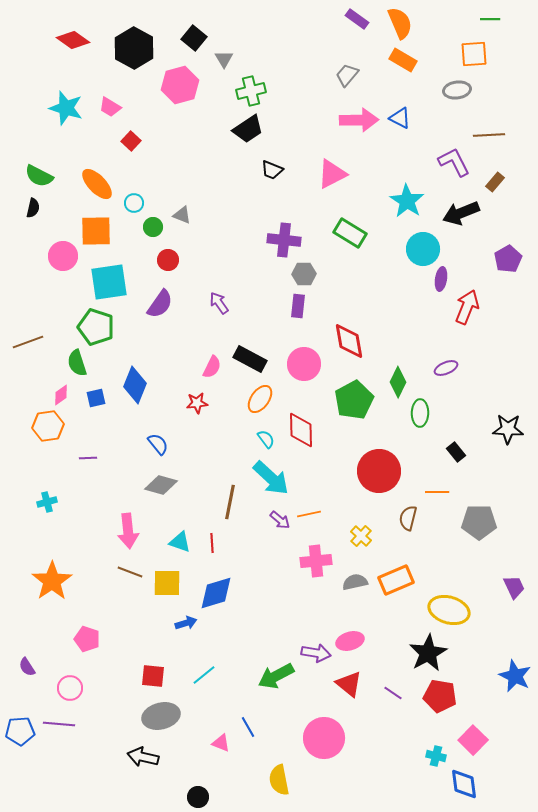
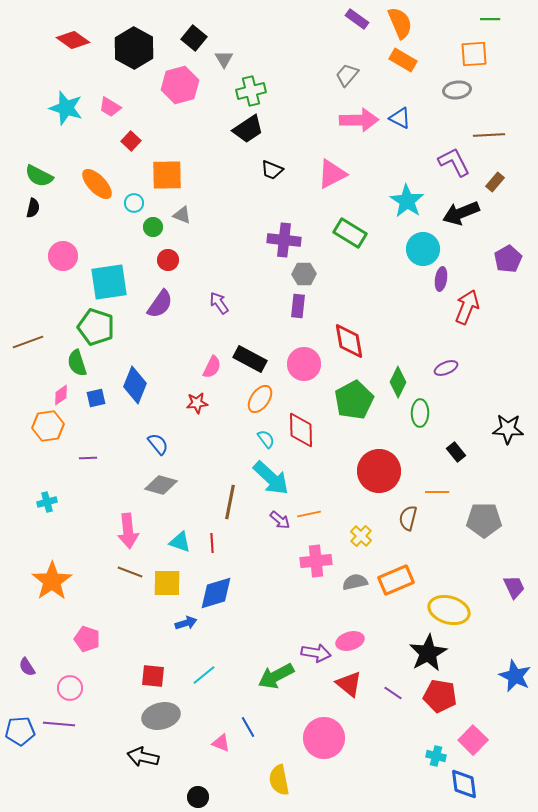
orange square at (96, 231): moved 71 px right, 56 px up
gray pentagon at (479, 522): moved 5 px right, 2 px up
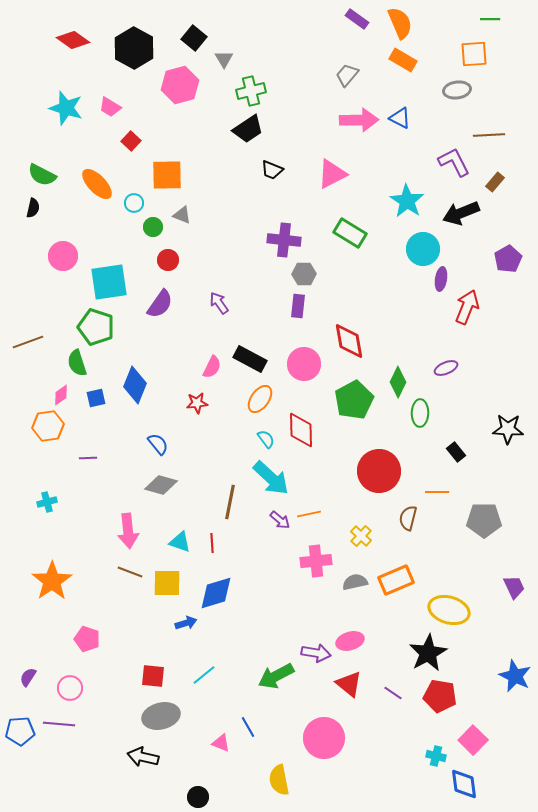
green semicircle at (39, 176): moved 3 px right, 1 px up
purple semicircle at (27, 667): moved 1 px right, 10 px down; rotated 66 degrees clockwise
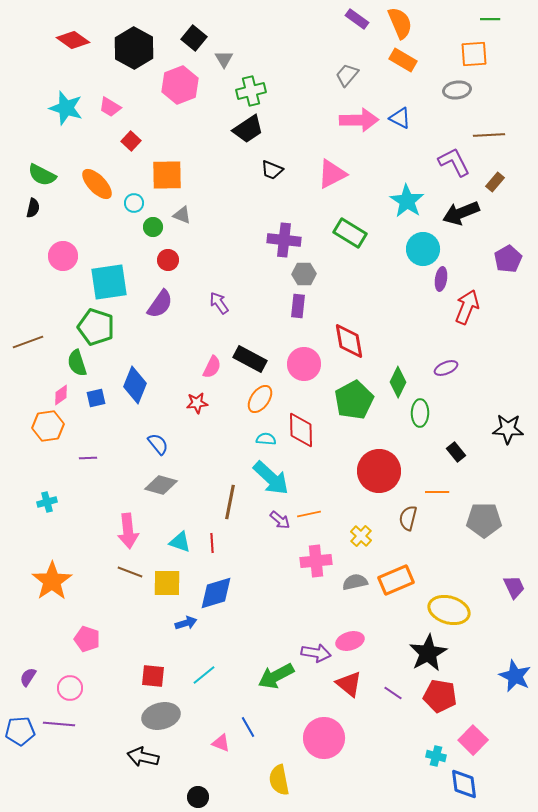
pink hexagon at (180, 85): rotated 6 degrees counterclockwise
cyan semicircle at (266, 439): rotated 48 degrees counterclockwise
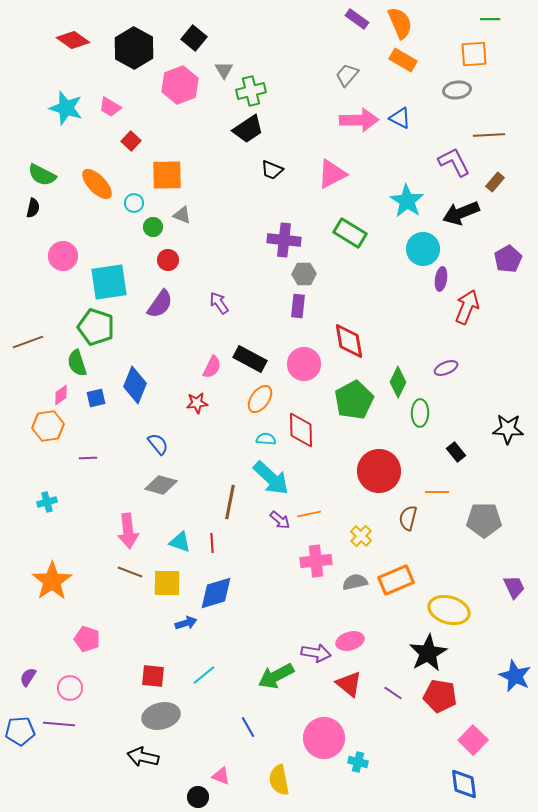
gray triangle at (224, 59): moved 11 px down
pink triangle at (221, 743): moved 33 px down
cyan cross at (436, 756): moved 78 px left, 6 px down
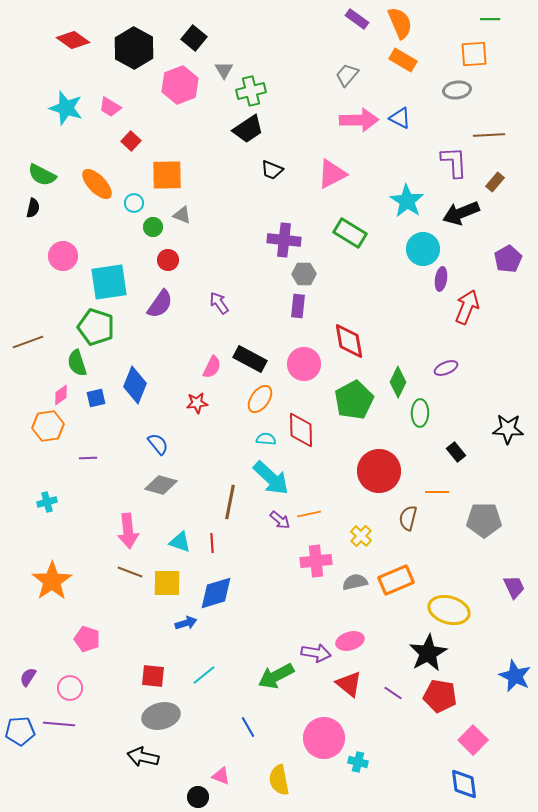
purple L-shape at (454, 162): rotated 24 degrees clockwise
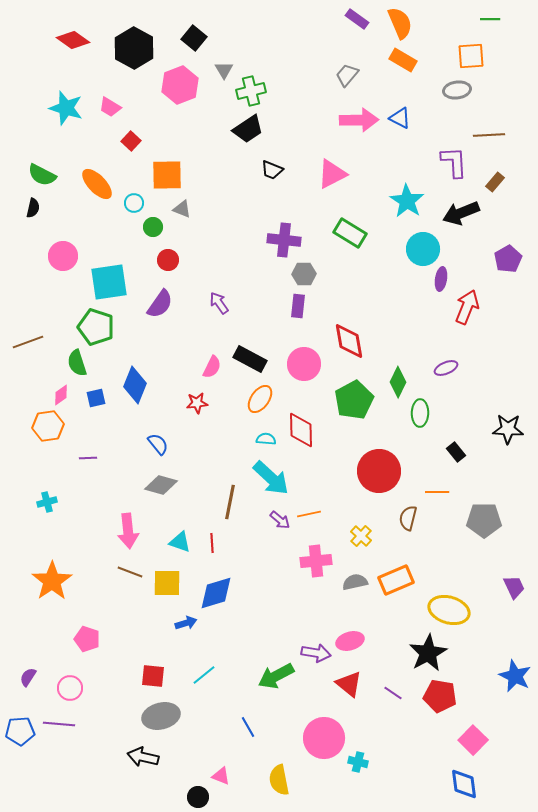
orange square at (474, 54): moved 3 px left, 2 px down
gray triangle at (182, 215): moved 6 px up
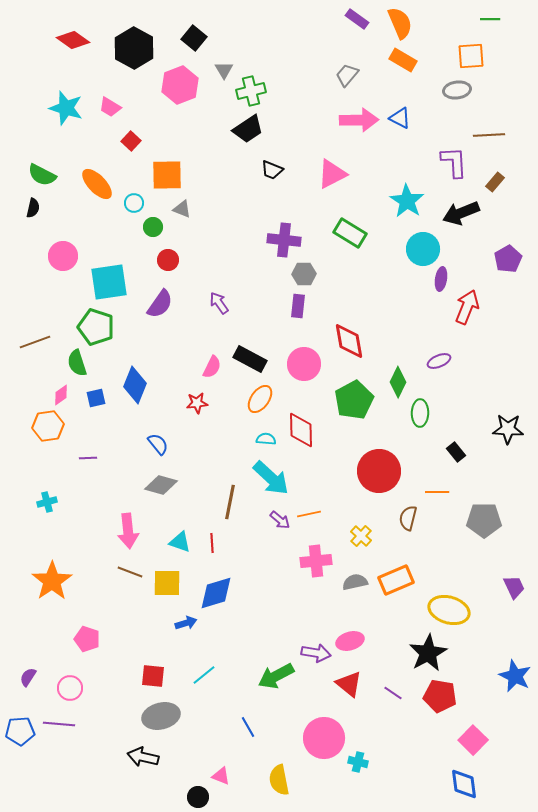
brown line at (28, 342): moved 7 px right
purple ellipse at (446, 368): moved 7 px left, 7 px up
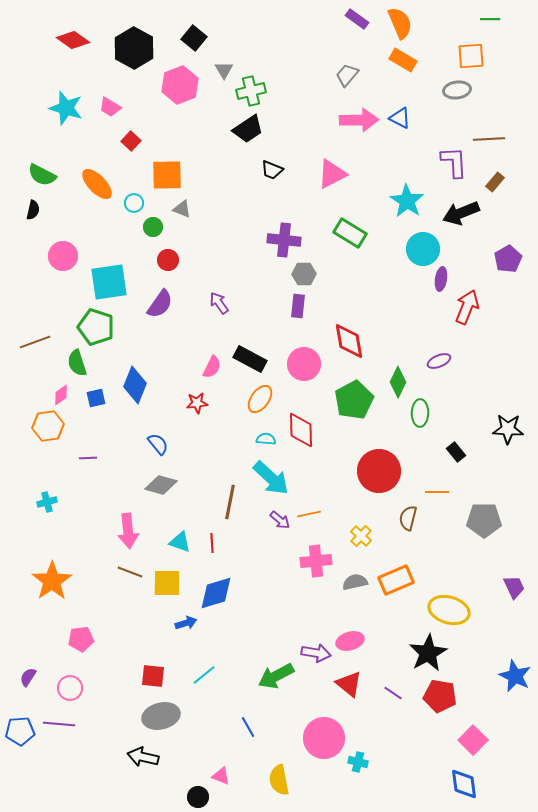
brown line at (489, 135): moved 4 px down
black semicircle at (33, 208): moved 2 px down
pink pentagon at (87, 639): moved 6 px left; rotated 25 degrees counterclockwise
